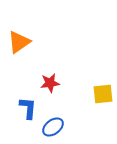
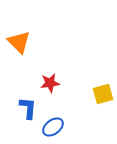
orange triangle: rotated 40 degrees counterclockwise
yellow square: rotated 10 degrees counterclockwise
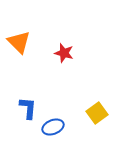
red star: moved 14 px right, 30 px up; rotated 24 degrees clockwise
yellow square: moved 6 px left, 19 px down; rotated 20 degrees counterclockwise
blue ellipse: rotated 15 degrees clockwise
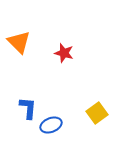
blue ellipse: moved 2 px left, 2 px up
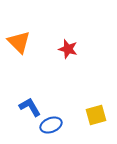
red star: moved 4 px right, 4 px up
blue L-shape: moved 2 px right, 1 px up; rotated 35 degrees counterclockwise
yellow square: moved 1 px left, 2 px down; rotated 20 degrees clockwise
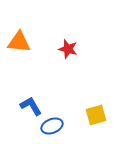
orange triangle: rotated 40 degrees counterclockwise
blue L-shape: moved 1 px right, 1 px up
blue ellipse: moved 1 px right, 1 px down
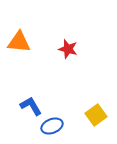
yellow square: rotated 20 degrees counterclockwise
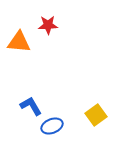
red star: moved 20 px left, 24 px up; rotated 18 degrees counterclockwise
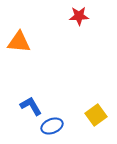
red star: moved 31 px right, 9 px up
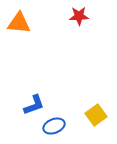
orange triangle: moved 19 px up
blue L-shape: moved 3 px right, 1 px up; rotated 100 degrees clockwise
blue ellipse: moved 2 px right
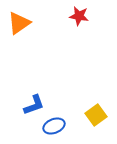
red star: rotated 12 degrees clockwise
orange triangle: rotated 40 degrees counterclockwise
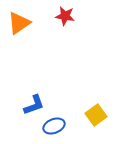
red star: moved 14 px left
